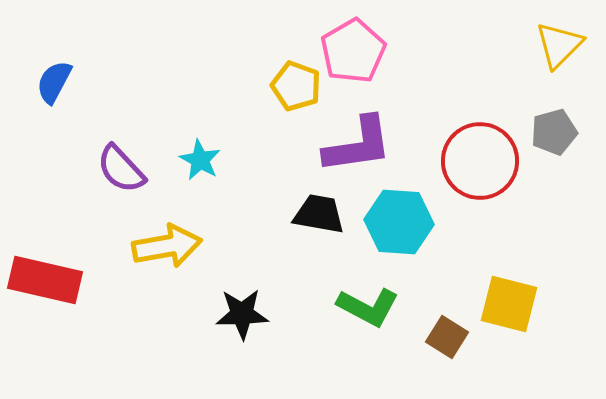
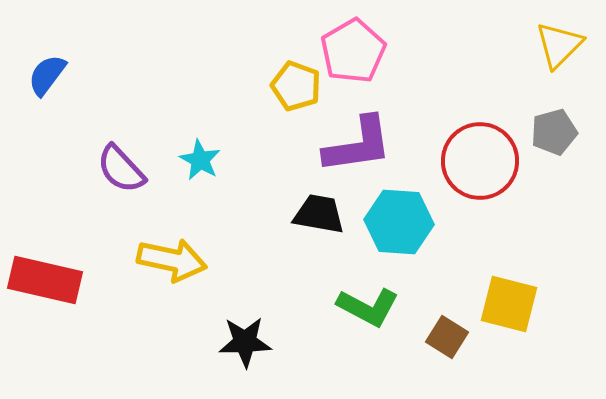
blue semicircle: moved 7 px left, 7 px up; rotated 9 degrees clockwise
yellow arrow: moved 5 px right, 14 px down; rotated 22 degrees clockwise
black star: moved 3 px right, 28 px down
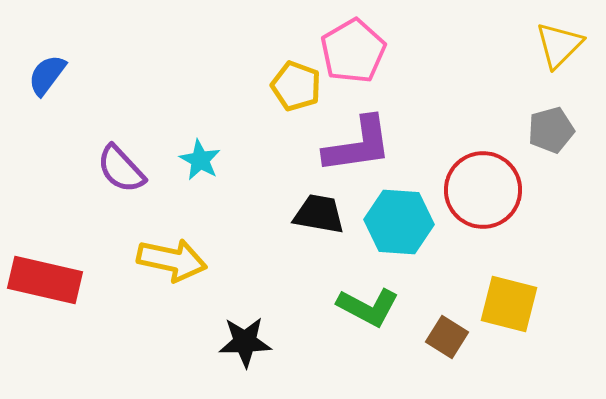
gray pentagon: moved 3 px left, 2 px up
red circle: moved 3 px right, 29 px down
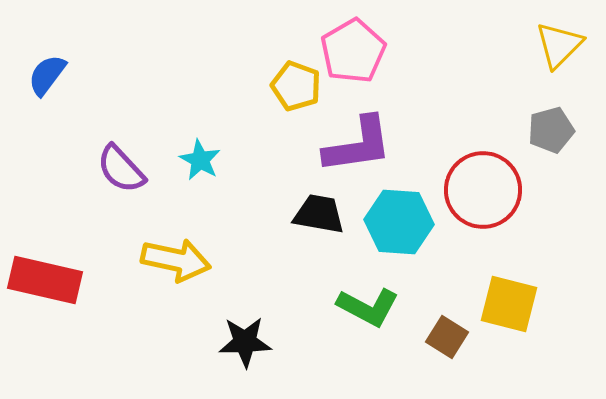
yellow arrow: moved 4 px right
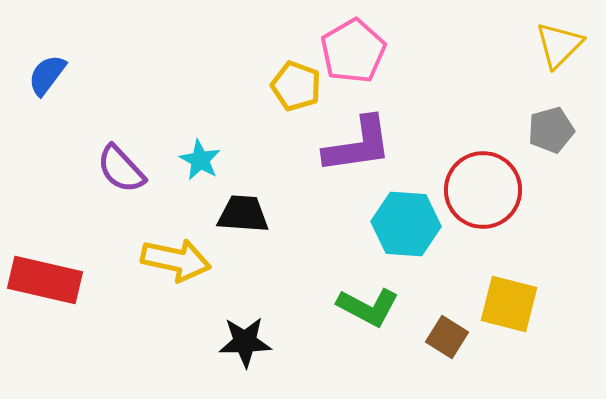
black trapezoid: moved 76 px left; rotated 6 degrees counterclockwise
cyan hexagon: moved 7 px right, 2 px down
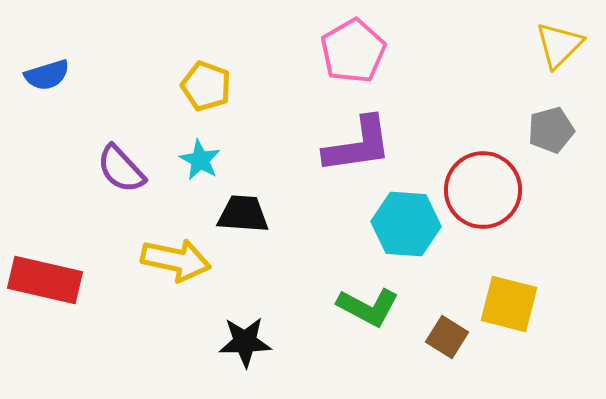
blue semicircle: rotated 144 degrees counterclockwise
yellow pentagon: moved 90 px left
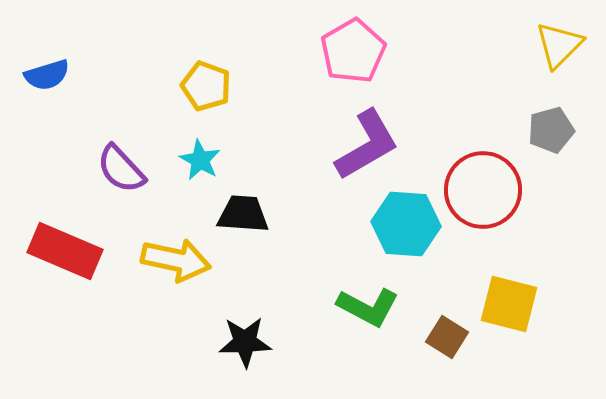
purple L-shape: moved 9 px right; rotated 22 degrees counterclockwise
red rectangle: moved 20 px right, 29 px up; rotated 10 degrees clockwise
